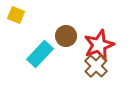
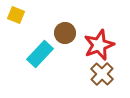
brown circle: moved 1 px left, 3 px up
brown cross: moved 6 px right, 8 px down
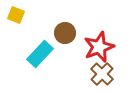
red star: moved 2 px down
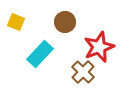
yellow square: moved 7 px down
brown circle: moved 11 px up
brown cross: moved 19 px left, 2 px up
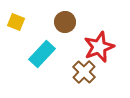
cyan rectangle: moved 2 px right
brown cross: moved 1 px right
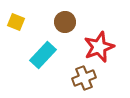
cyan rectangle: moved 1 px right, 1 px down
brown cross: moved 6 px down; rotated 25 degrees clockwise
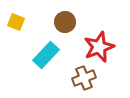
cyan rectangle: moved 3 px right
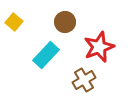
yellow square: moved 2 px left; rotated 18 degrees clockwise
brown cross: moved 2 px down; rotated 10 degrees counterclockwise
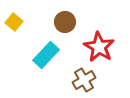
red star: rotated 20 degrees counterclockwise
